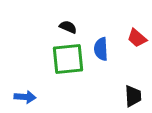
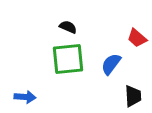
blue semicircle: moved 10 px right, 15 px down; rotated 40 degrees clockwise
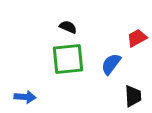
red trapezoid: rotated 110 degrees clockwise
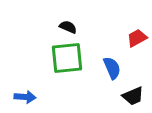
green square: moved 1 px left, 1 px up
blue semicircle: moved 1 px right, 4 px down; rotated 120 degrees clockwise
black trapezoid: rotated 70 degrees clockwise
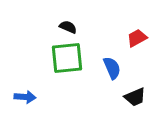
black trapezoid: moved 2 px right, 1 px down
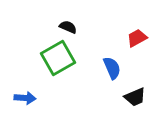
green square: moved 9 px left; rotated 24 degrees counterclockwise
blue arrow: moved 1 px down
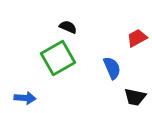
black trapezoid: rotated 35 degrees clockwise
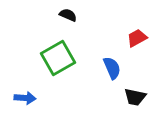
black semicircle: moved 12 px up
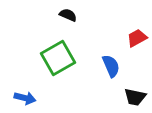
blue semicircle: moved 1 px left, 2 px up
blue arrow: rotated 10 degrees clockwise
